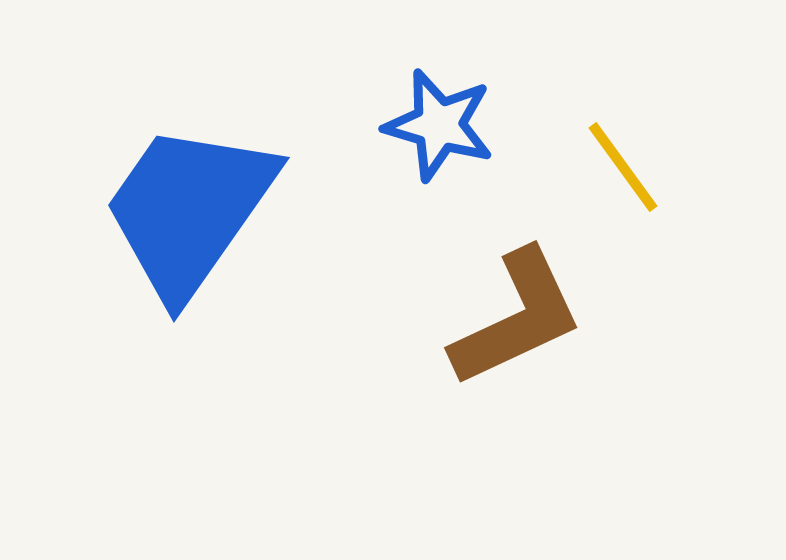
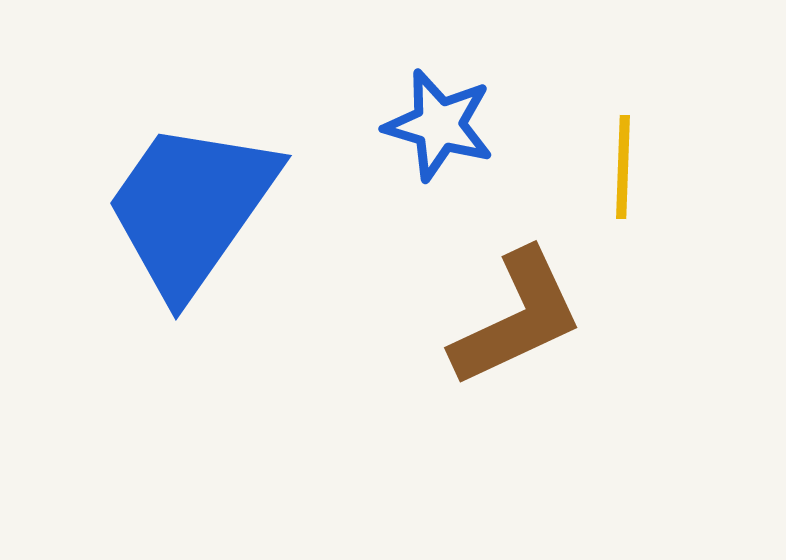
yellow line: rotated 38 degrees clockwise
blue trapezoid: moved 2 px right, 2 px up
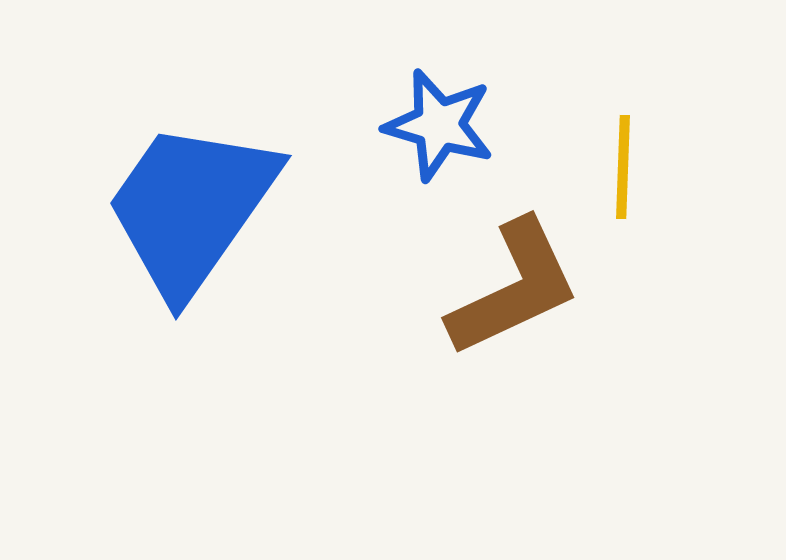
brown L-shape: moved 3 px left, 30 px up
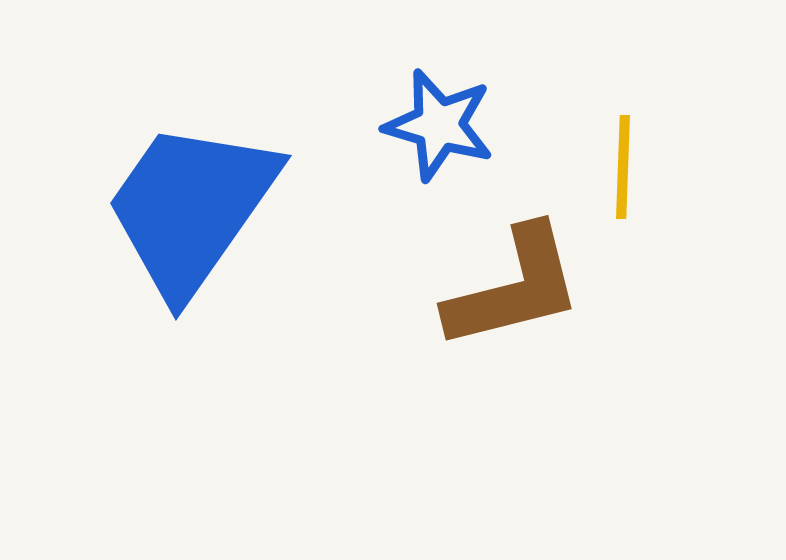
brown L-shape: rotated 11 degrees clockwise
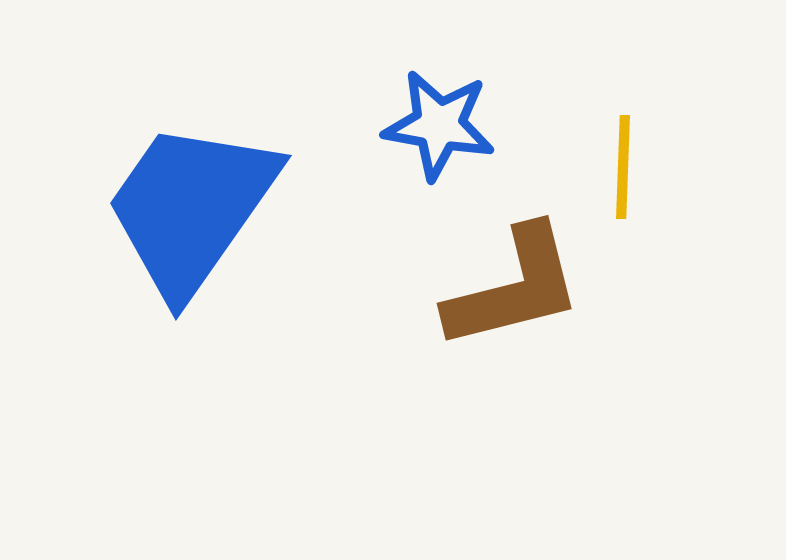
blue star: rotated 6 degrees counterclockwise
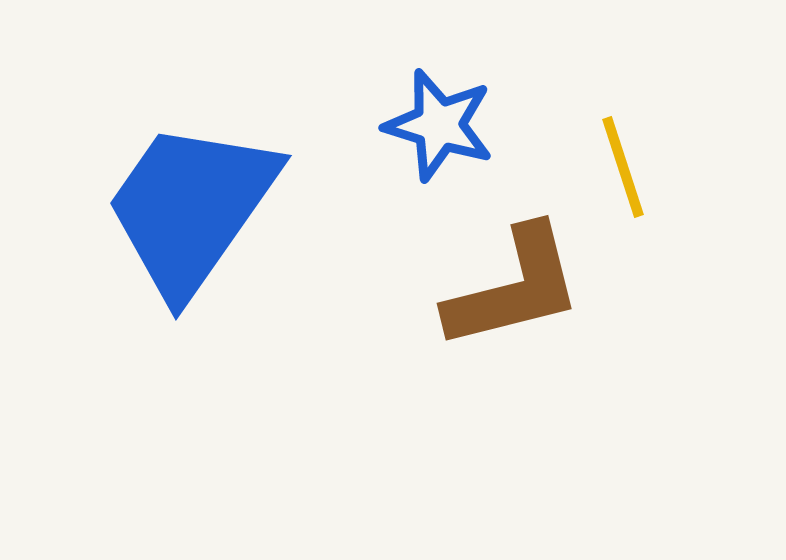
blue star: rotated 7 degrees clockwise
yellow line: rotated 20 degrees counterclockwise
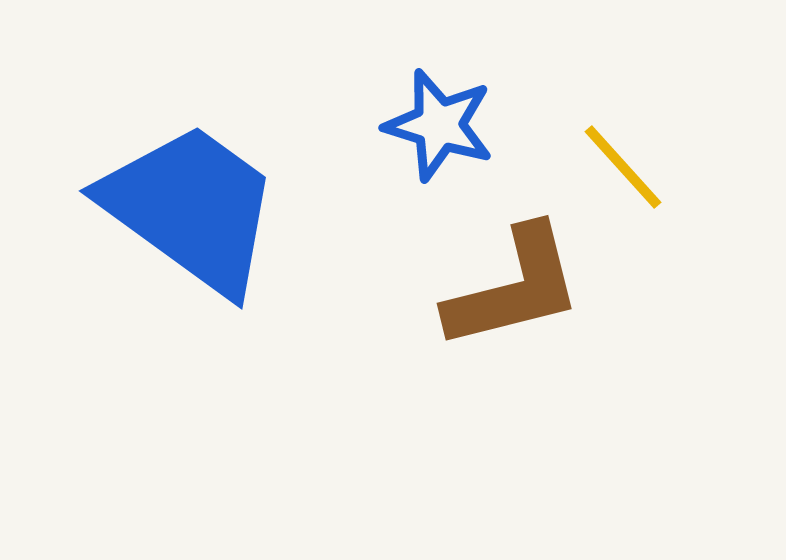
yellow line: rotated 24 degrees counterclockwise
blue trapezoid: rotated 91 degrees clockwise
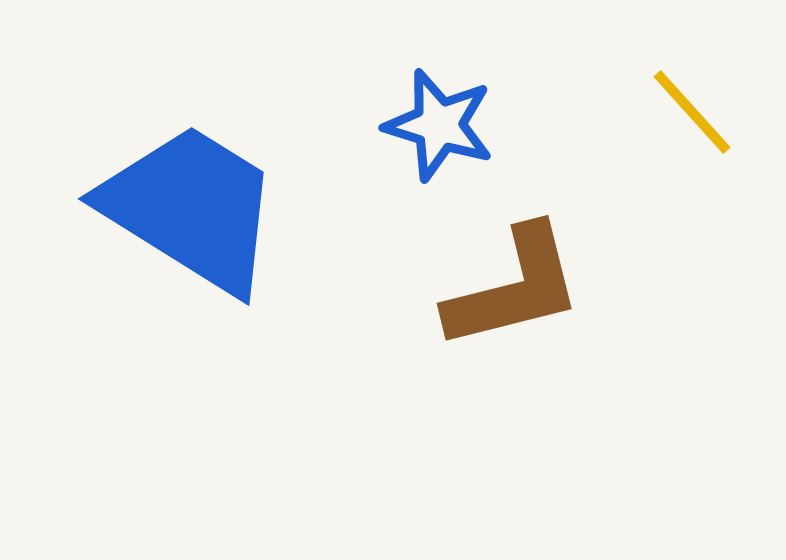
yellow line: moved 69 px right, 55 px up
blue trapezoid: rotated 4 degrees counterclockwise
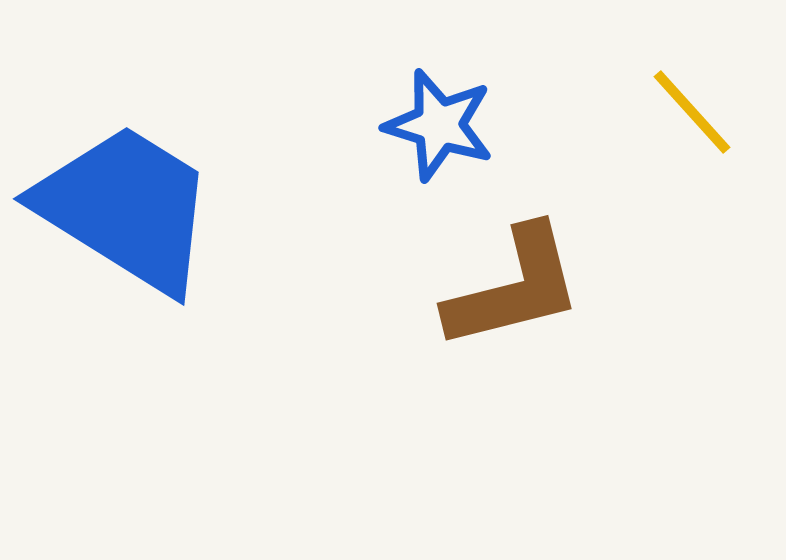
blue trapezoid: moved 65 px left
